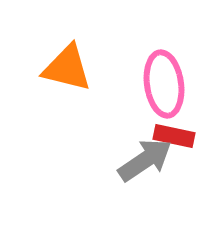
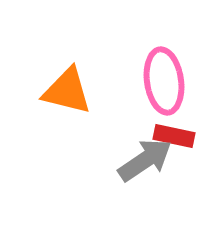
orange triangle: moved 23 px down
pink ellipse: moved 3 px up
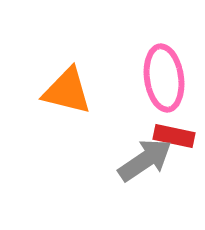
pink ellipse: moved 3 px up
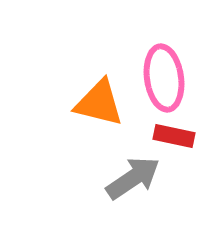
orange triangle: moved 32 px right, 12 px down
gray arrow: moved 12 px left, 18 px down
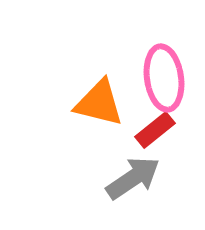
red rectangle: moved 19 px left, 6 px up; rotated 51 degrees counterclockwise
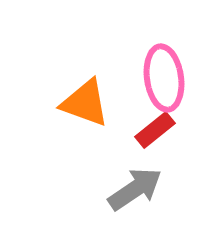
orange triangle: moved 14 px left; rotated 6 degrees clockwise
gray arrow: moved 2 px right, 11 px down
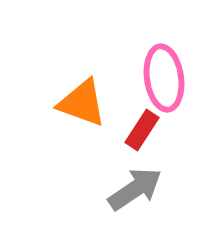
orange triangle: moved 3 px left
red rectangle: moved 13 px left; rotated 18 degrees counterclockwise
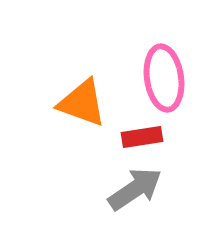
red rectangle: moved 7 px down; rotated 48 degrees clockwise
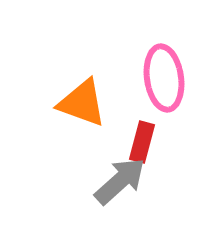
red rectangle: moved 5 px down; rotated 66 degrees counterclockwise
gray arrow: moved 15 px left, 8 px up; rotated 8 degrees counterclockwise
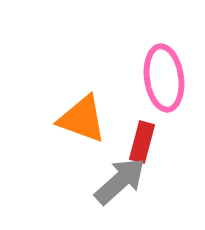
orange triangle: moved 16 px down
